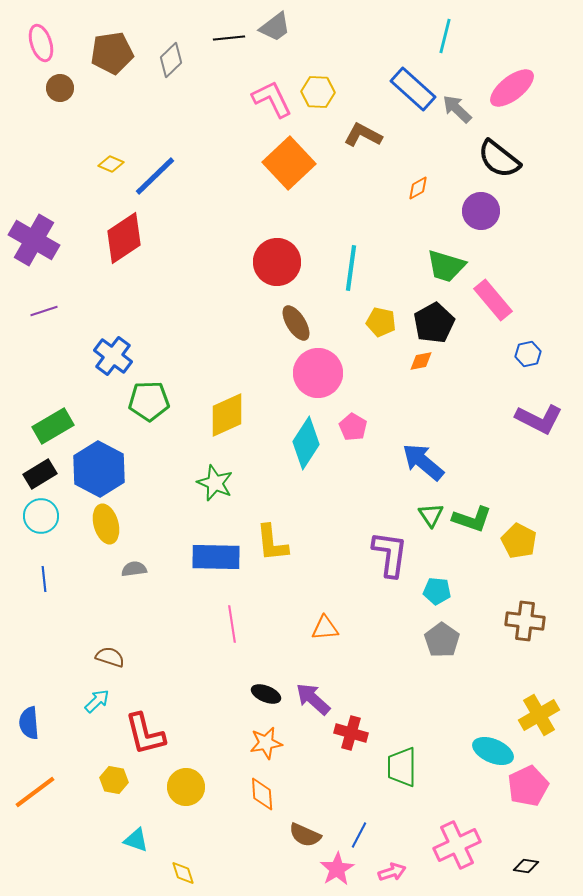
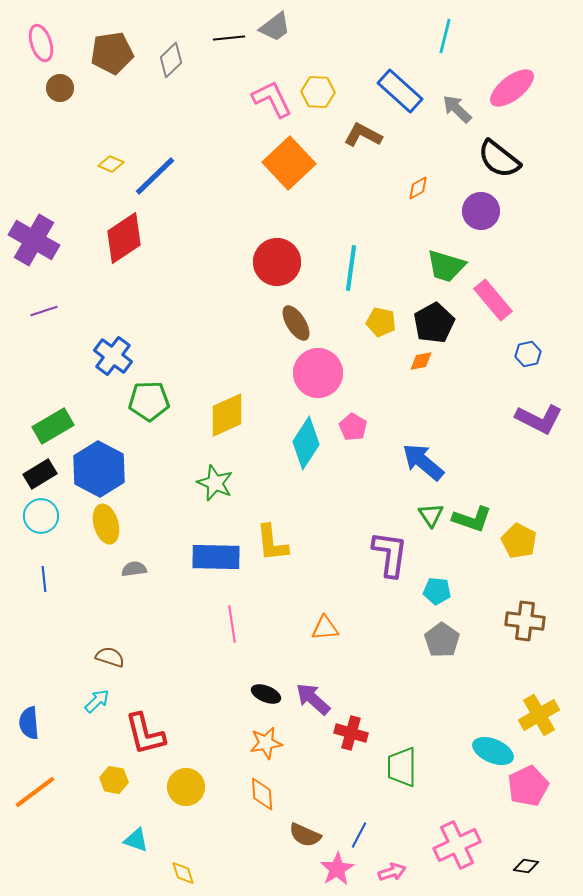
blue rectangle at (413, 89): moved 13 px left, 2 px down
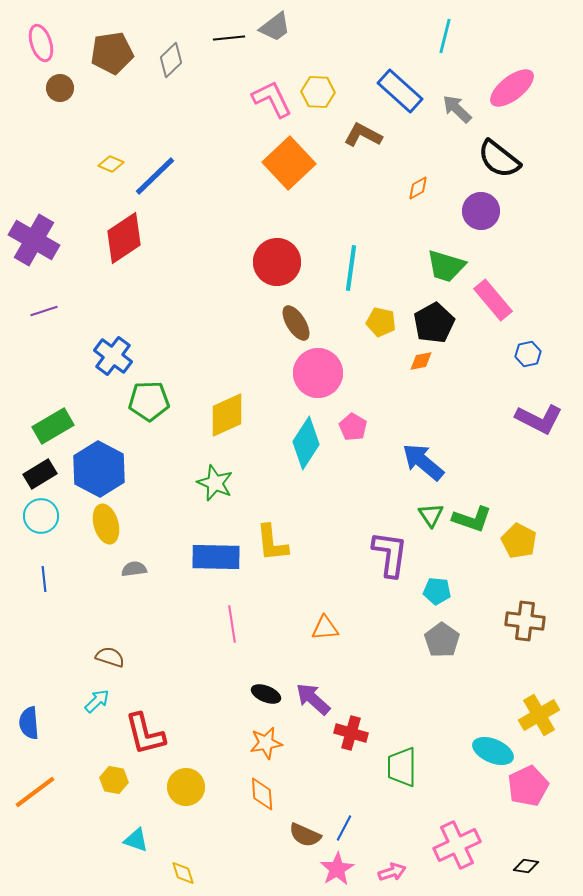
blue line at (359, 835): moved 15 px left, 7 px up
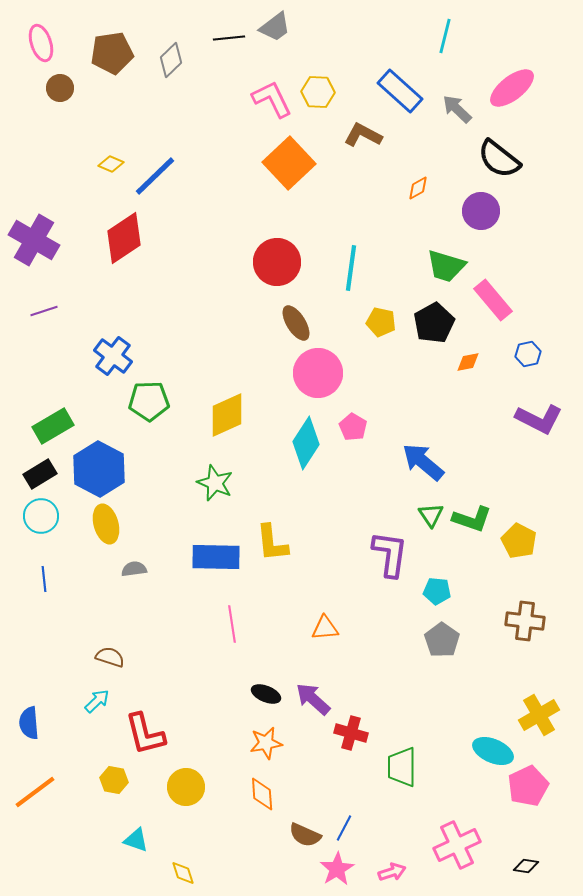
orange diamond at (421, 361): moved 47 px right, 1 px down
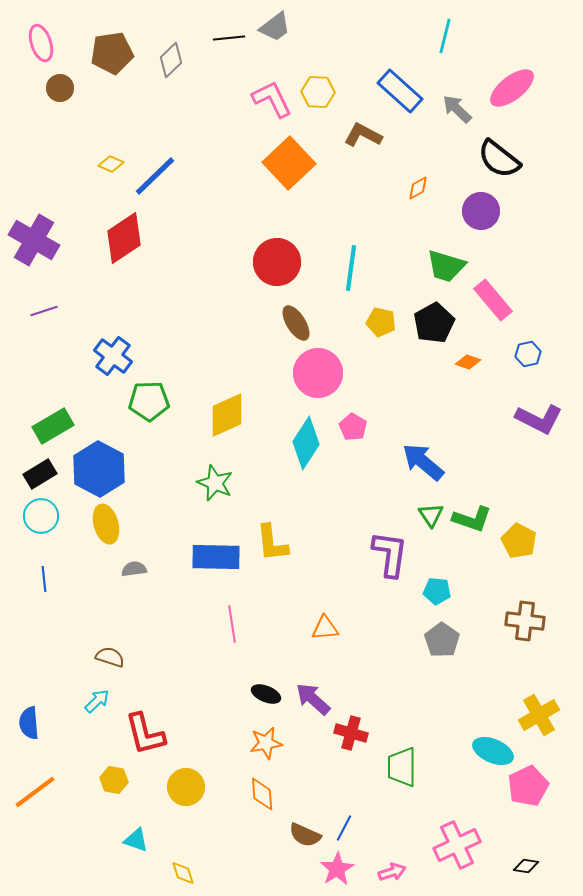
orange diamond at (468, 362): rotated 30 degrees clockwise
